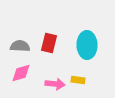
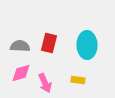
pink arrow: moved 10 px left, 1 px up; rotated 60 degrees clockwise
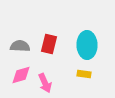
red rectangle: moved 1 px down
pink diamond: moved 2 px down
yellow rectangle: moved 6 px right, 6 px up
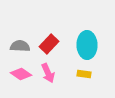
red rectangle: rotated 30 degrees clockwise
pink diamond: moved 1 px up; rotated 50 degrees clockwise
pink arrow: moved 3 px right, 10 px up
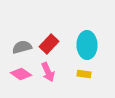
gray semicircle: moved 2 px right, 1 px down; rotated 18 degrees counterclockwise
pink arrow: moved 1 px up
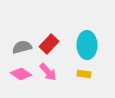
pink arrow: rotated 18 degrees counterclockwise
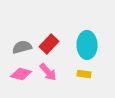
pink diamond: rotated 20 degrees counterclockwise
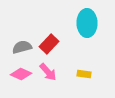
cyan ellipse: moved 22 px up
pink diamond: rotated 10 degrees clockwise
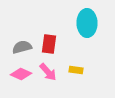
red rectangle: rotated 36 degrees counterclockwise
yellow rectangle: moved 8 px left, 4 px up
